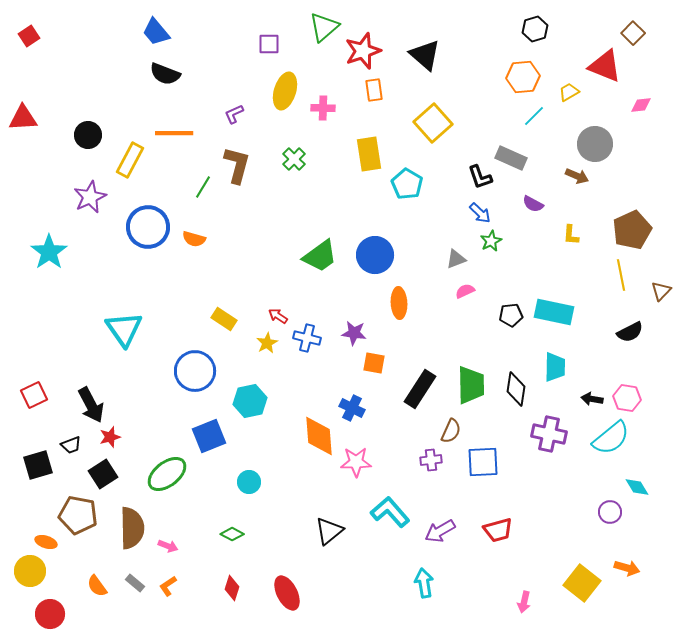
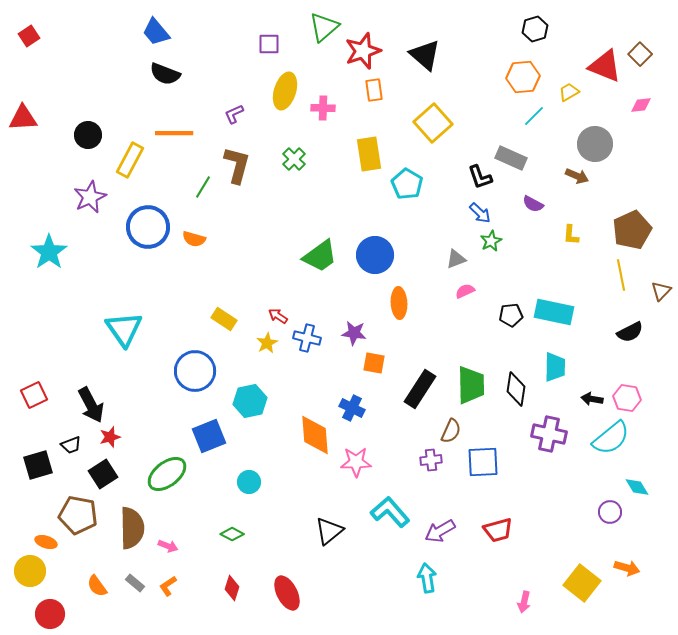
brown square at (633, 33): moved 7 px right, 21 px down
orange diamond at (319, 436): moved 4 px left, 1 px up
cyan arrow at (424, 583): moved 3 px right, 5 px up
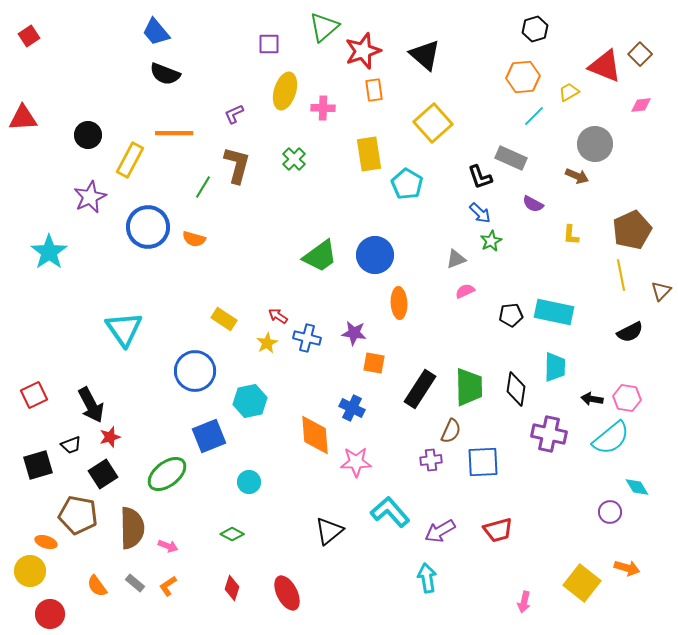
green trapezoid at (471, 385): moved 2 px left, 2 px down
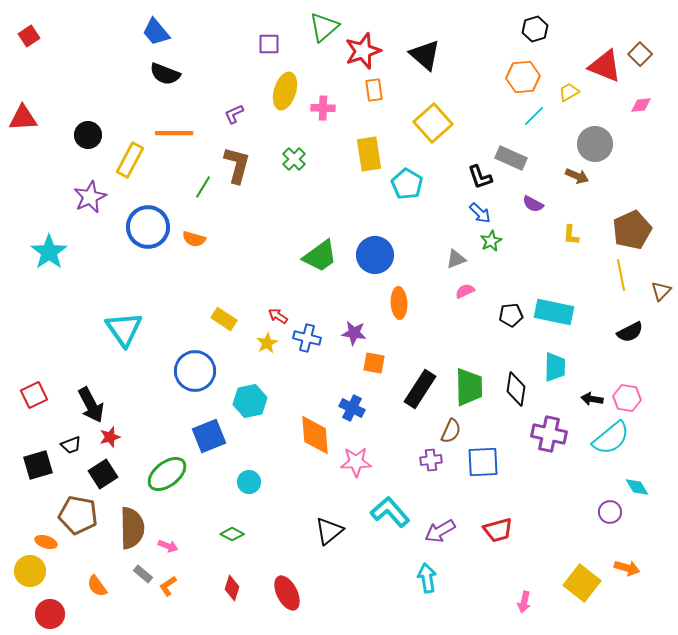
gray rectangle at (135, 583): moved 8 px right, 9 px up
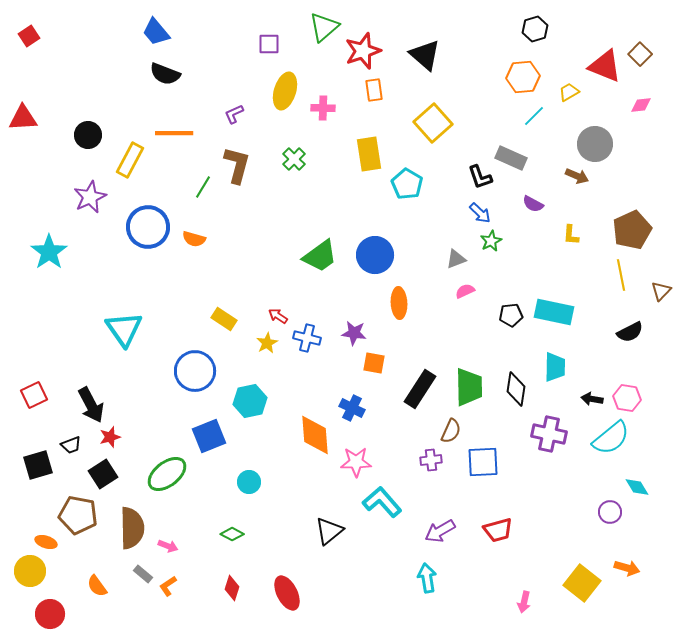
cyan L-shape at (390, 512): moved 8 px left, 10 px up
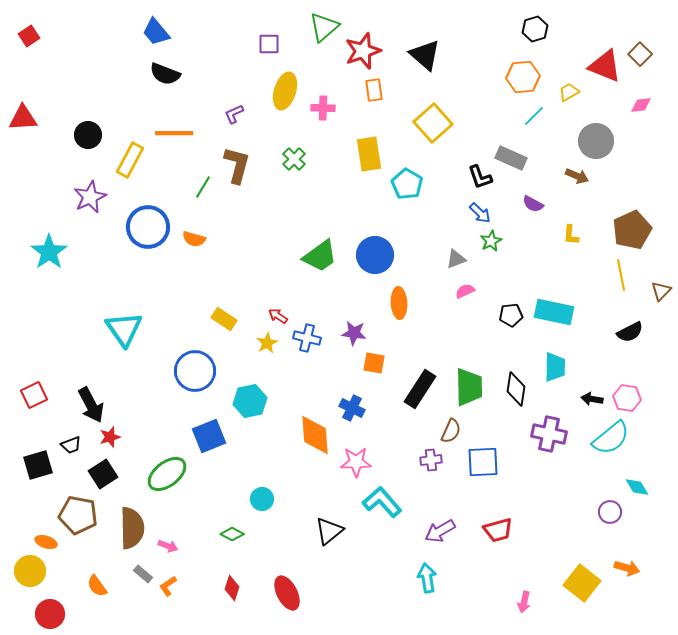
gray circle at (595, 144): moved 1 px right, 3 px up
cyan circle at (249, 482): moved 13 px right, 17 px down
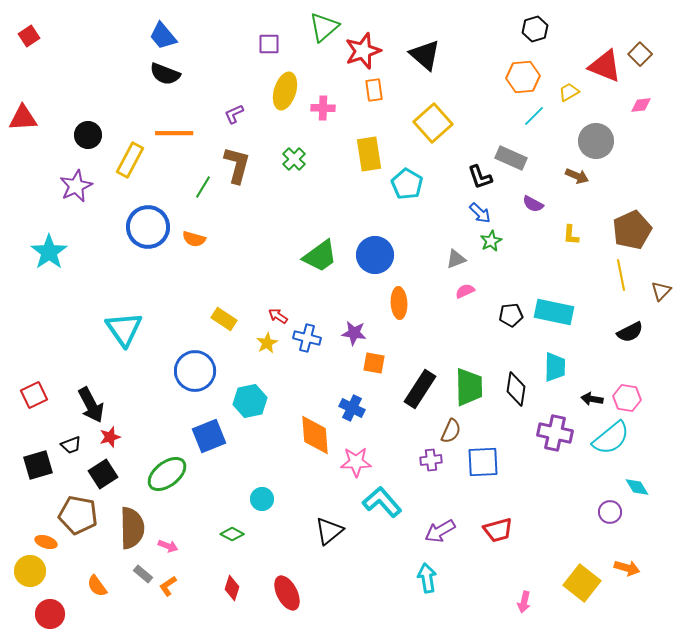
blue trapezoid at (156, 32): moved 7 px right, 4 px down
purple star at (90, 197): moved 14 px left, 11 px up
purple cross at (549, 434): moved 6 px right, 1 px up
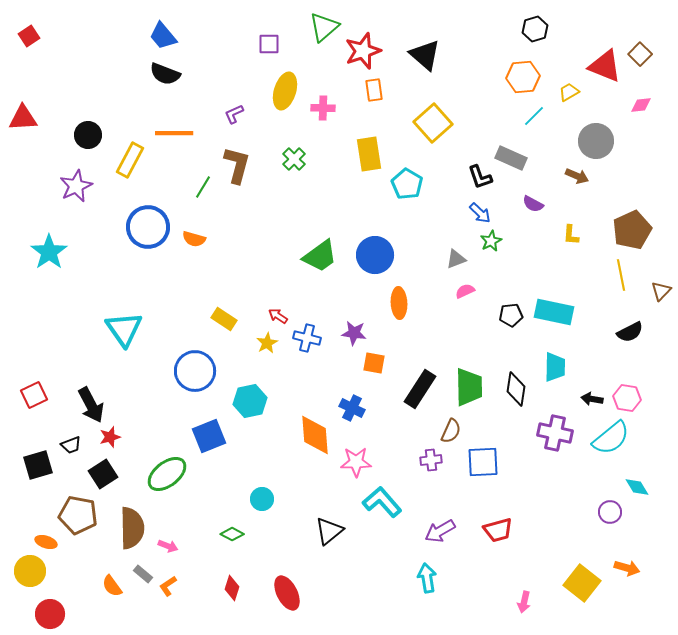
orange semicircle at (97, 586): moved 15 px right
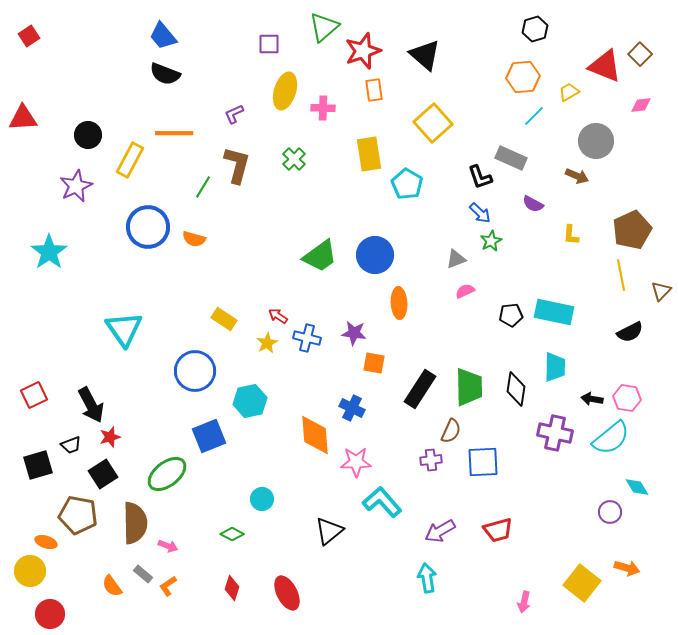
brown semicircle at (132, 528): moved 3 px right, 5 px up
